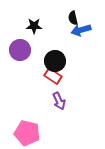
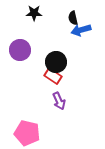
black star: moved 13 px up
black circle: moved 1 px right, 1 px down
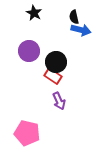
black star: rotated 28 degrees clockwise
black semicircle: moved 1 px right, 1 px up
blue arrow: rotated 150 degrees counterclockwise
purple circle: moved 9 px right, 1 px down
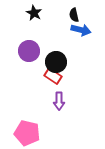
black semicircle: moved 2 px up
purple arrow: rotated 24 degrees clockwise
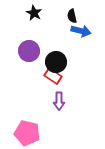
black semicircle: moved 2 px left, 1 px down
blue arrow: moved 1 px down
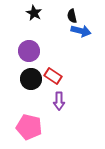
black circle: moved 25 px left, 17 px down
pink pentagon: moved 2 px right, 6 px up
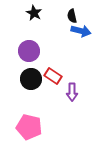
purple arrow: moved 13 px right, 9 px up
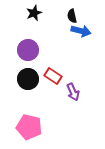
black star: rotated 21 degrees clockwise
purple circle: moved 1 px left, 1 px up
black circle: moved 3 px left
purple arrow: moved 1 px right; rotated 24 degrees counterclockwise
